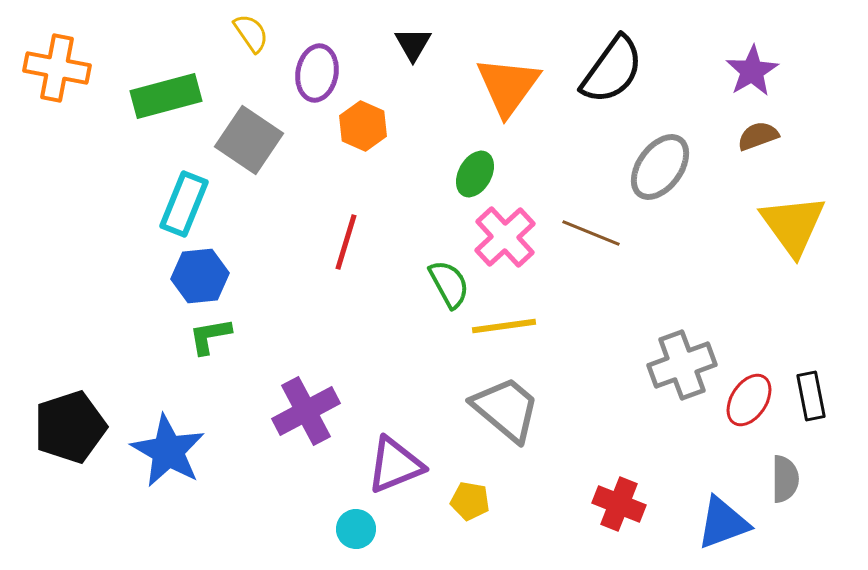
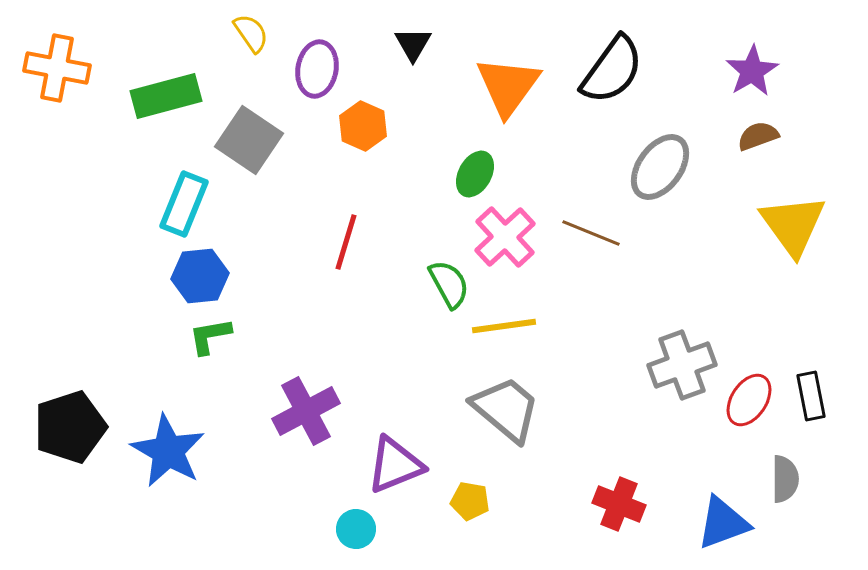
purple ellipse: moved 4 px up
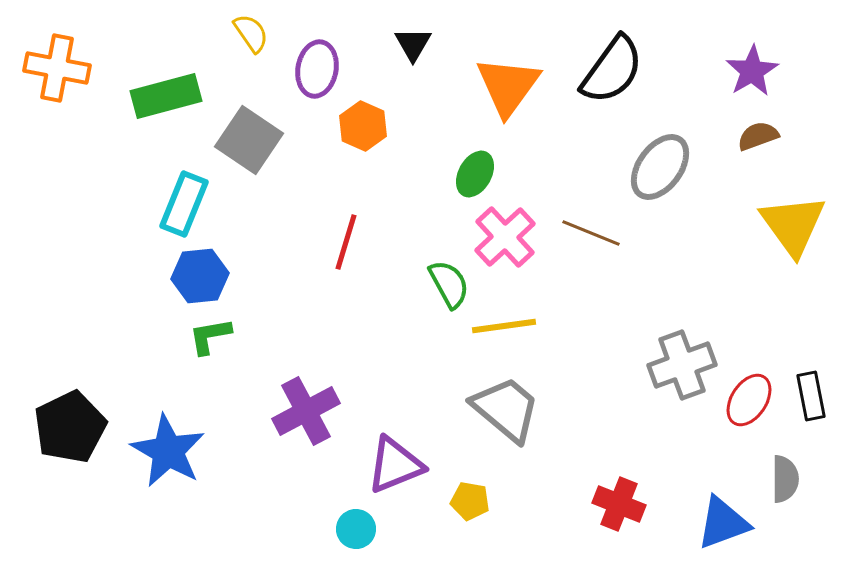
black pentagon: rotated 8 degrees counterclockwise
